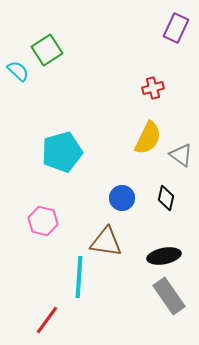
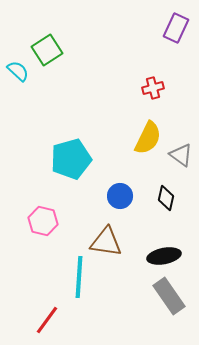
cyan pentagon: moved 9 px right, 7 px down
blue circle: moved 2 px left, 2 px up
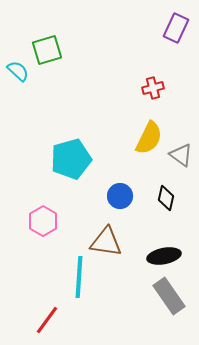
green square: rotated 16 degrees clockwise
yellow semicircle: moved 1 px right
pink hexagon: rotated 16 degrees clockwise
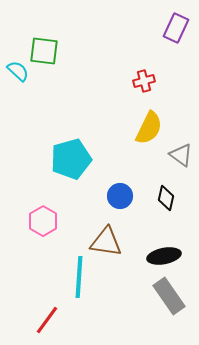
green square: moved 3 px left, 1 px down; rotated 24 degrees clockwise
red cross: moved 9 px left, 7 px up
yellow semicircle: moved 10 px up
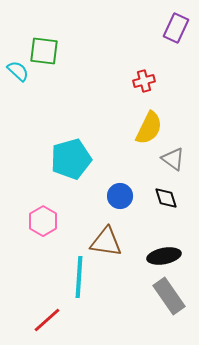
gray triangle: moved 8 px left, 4 px down
black diamond: rotated 30 degrees counterclockwise
red line: rotated 12 degrees clockwise
